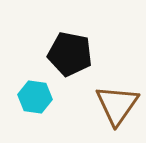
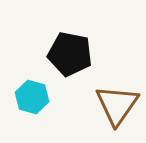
cyan hexagon: moved 3 px left; rotated 8 degrees clockwise
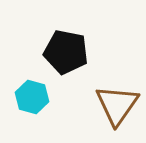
black pentagon: moved 4 px left, 2 px up
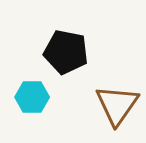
cyan hexagon: rotated 16 degrees counterclockwise
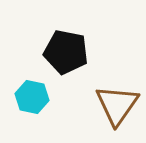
cyan hexagon: rotated 12 degrees clockwise
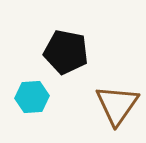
cyan hexagon: rotated 16 degrees counterclockwise
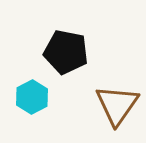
cyan hexagon: rotated 24 degrees counterclockwise
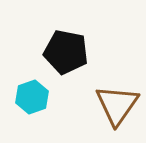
cyan hexagon: rotated 8 degrees clockwise
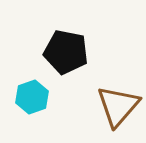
brown triangle: moved 1 px right, 1 px down; rotated 6 degrees clockwise
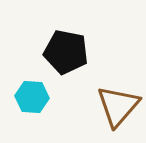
cyan hexagon: rotated 24 degrees clockwise
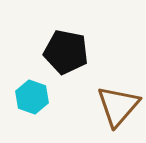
cyan hexagon: rotated 16 degrees clockwise
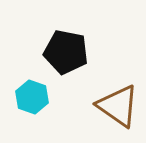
brown triangle: rotated 36 degrees counterclockwise
